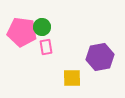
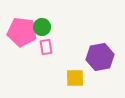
yellow square: moved 3 px right
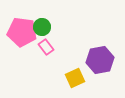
pink rectangle: rotated 28 degrees counterclockwise
purple hexagon: moved 3 px down
yellow square: rotated 24 degrees counterclockwise
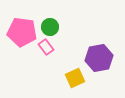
green circle: moved 8 px right
purple hexagon: moved 1 px left, 2 px up
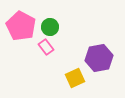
pink pentagon: moved 1 px left, 6 px up; rotated 20 degrees clockwise
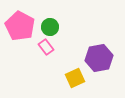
pink pentagon: moved 1 px left
